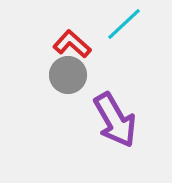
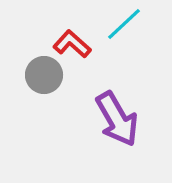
gray circle: moved 24 px left
purple arrow: moved 2 px right, 1 px up
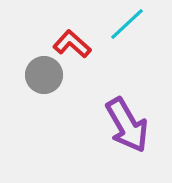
cyan line: moved 3 px right
purple arrow: moved 10 px right, 6 px down
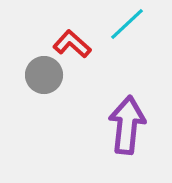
purple arrow: rotated 144 degrees counterclockwise
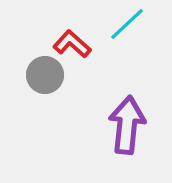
gray circle: moved 1 px right
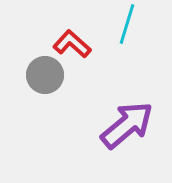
cyan line: rotated 30 degrees counterclockwise
purple arrow: rotated 44 degrees clockwise
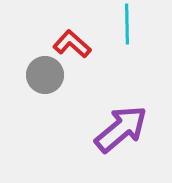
cyan line: rotated 18 degrees counterclockwise
purple arrow: moved 6 px left, 4 px down
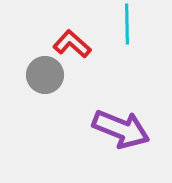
purple arrow: rotated 62 degrees clockwise
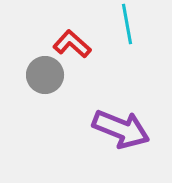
cyan line: rotated 9 degrees counterclockwise
